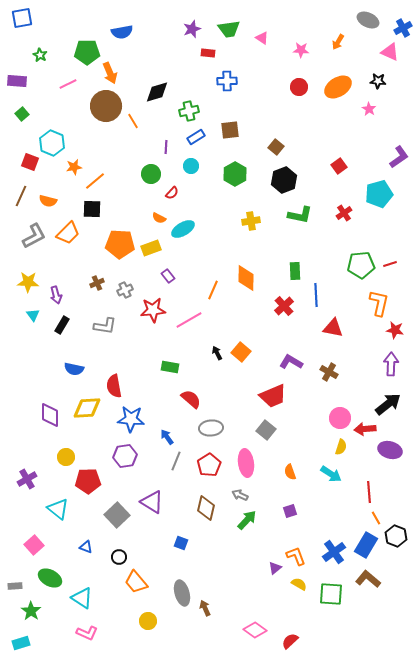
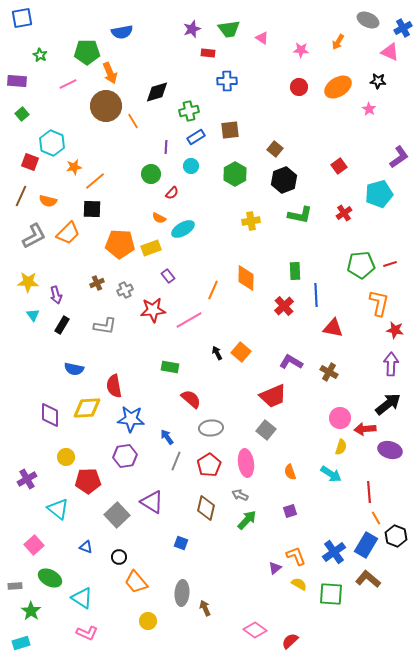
brown square at (276, 147): moved 1 px left, 2 px down
gray ellipse at (182, 593): rotated 20 degrees clockwise
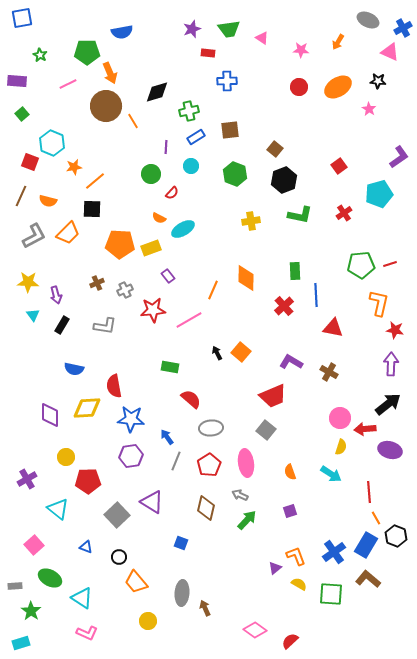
green hexagon at (235, 174): rotated 10 degrees counterclockwise
purple hexagon at (125, 456): moved 6 px right
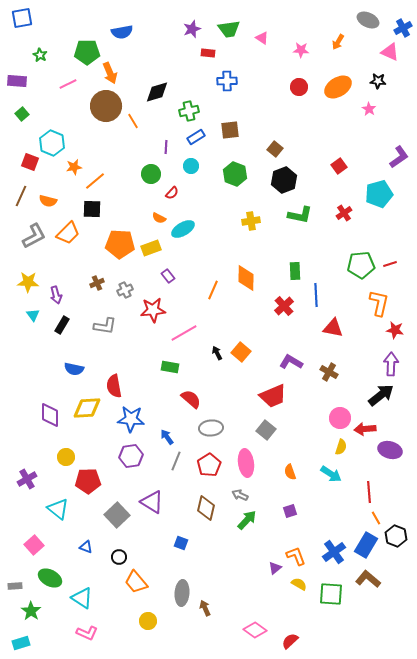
pink line at (189, 320): moved 5 px left, 13 px down
black arrow at (388, 404): moved 7 px left, 9 px up
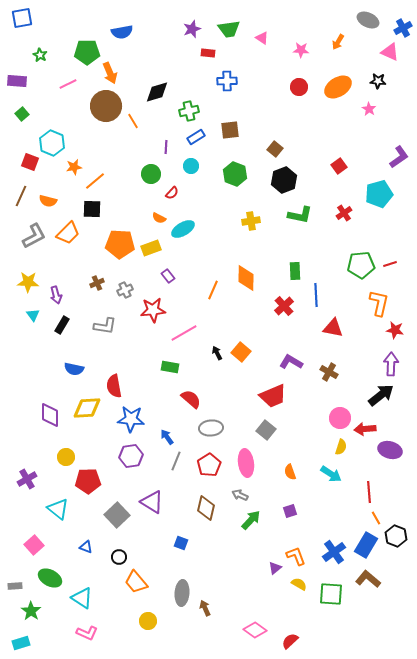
green arrow at (247, 520): moved 4 px right
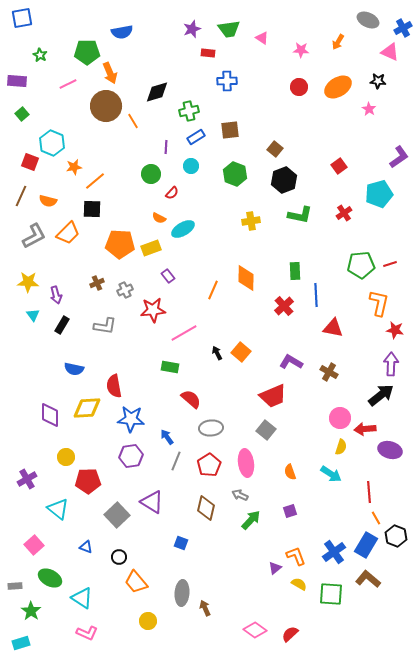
red semicircle at (290, 641): moved 7 px up
